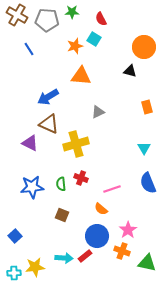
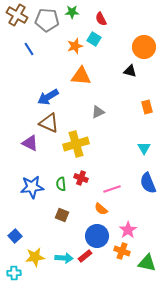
brown triangle: moved 1 px up
yellow star: moved 10 px up
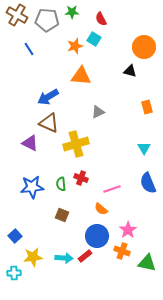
yellow star: moved 2 px left
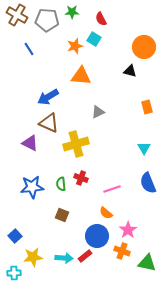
orange semicircle: moved 5 px right, 4 px down
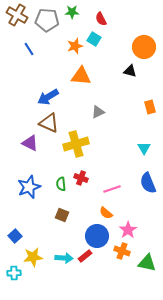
orange rectangle: moved 3 px right
blue star: moved 3 px left; rotated 15 degrees counterclockwise
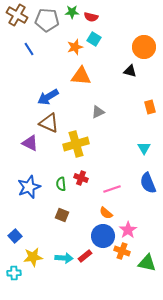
red semicircle: moved 10 px left, 2 px up; rotated 48 degrees counterclockwise
orange star: moved 1 px down
blue circle: moved 6 px right
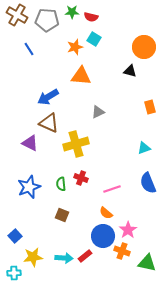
cyan triangle: rotated 40 degrees clockwise
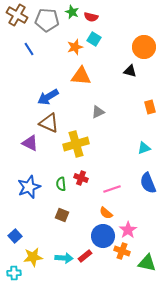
green star: rotated 24 degrees clockwise
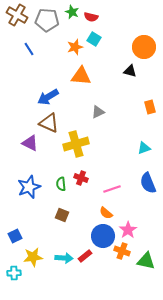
blue square: rotated 16 degrees clockwise
green triangle: moved 1 px left, 2 px up
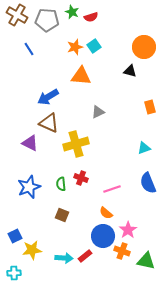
red semicircle: rotated 32 degrees counterclockwise
cyan square: moved 7 px down; rotated 24 degrees clockwise
yellow star: moved 1 px left, 7 px up
